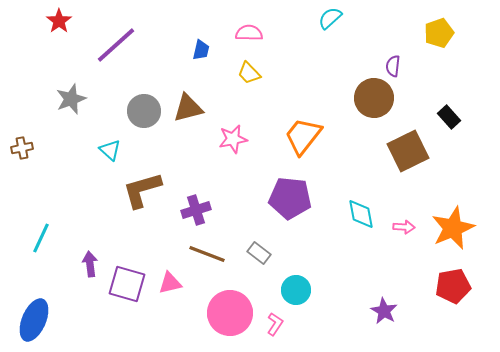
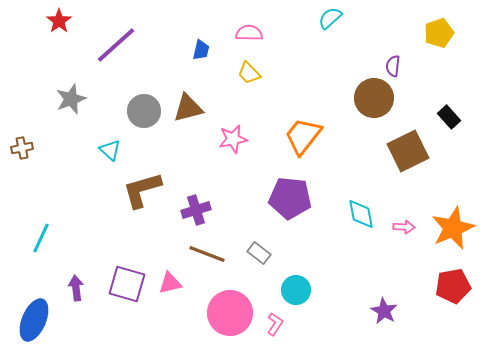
purple arrow: moved 14 px left, 24 px down
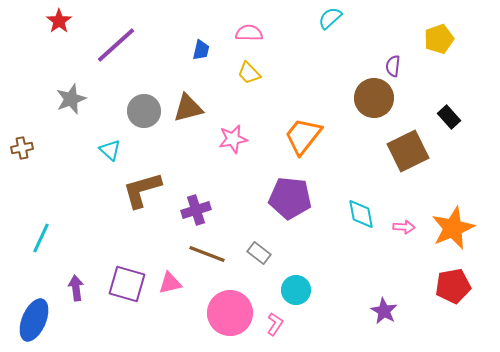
yellow pentagon: moved 6 px down
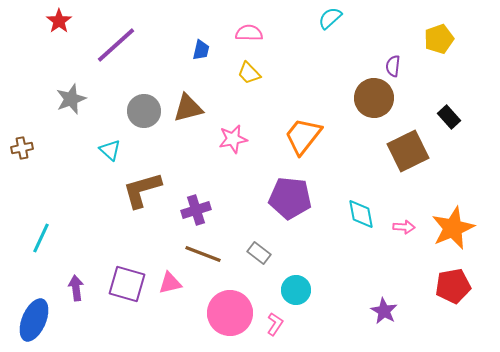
brown line: moved 4 px left
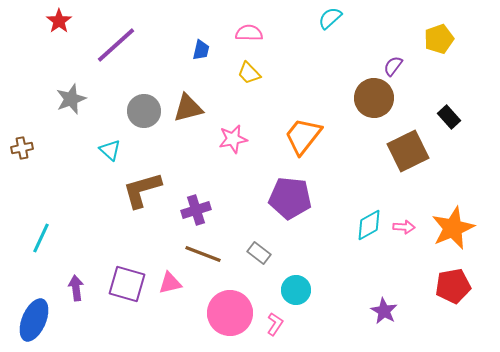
purple semicircle: rotated 30 degrees clockwise
cyan diamond: moved 8 px right, 11 px down; rotated 72 degrees clockwise
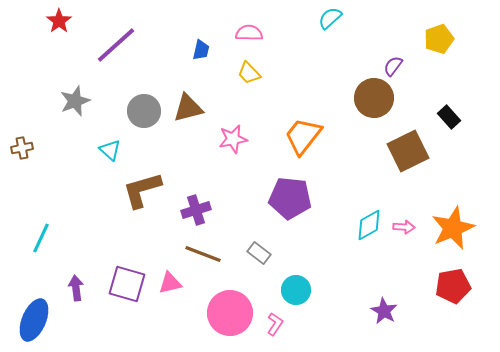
gray star: moved 4 px right, 2 px down
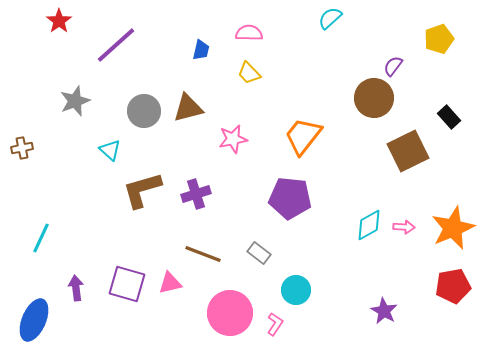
purple cross: moved 16 px up
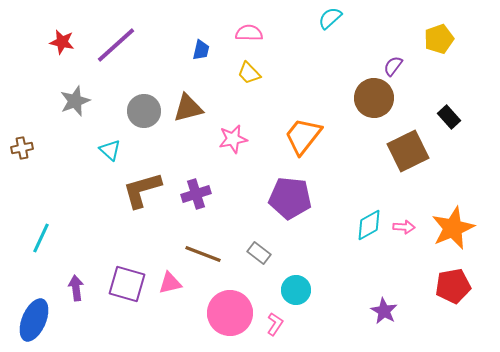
red star: moved 3 px right, 21 px down; rotated 25 degrees counterclockwise
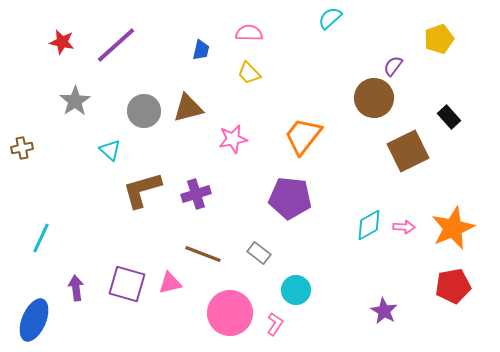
gray star: rotated 12 degrees counterclockwise
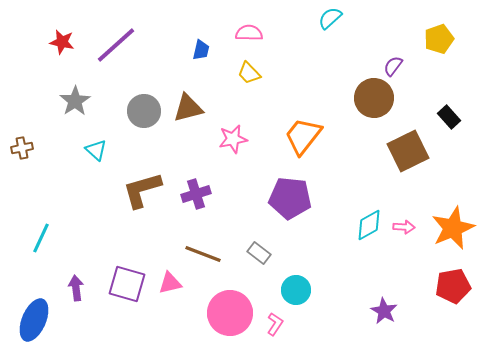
cyan triangle: moved 14 px left
